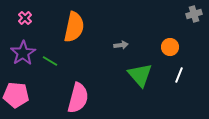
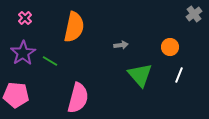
gray cross: rotated 21 degrees counterclockwise
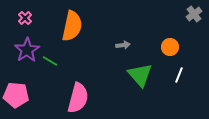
orange semicircle: moved 2 px left, 1 px up
gray arrow: moved 2 px right
purple star: moved 4 px right, 3 px up
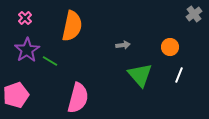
pink pentagon: rotated 25 degrees counterclockwise
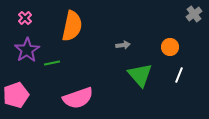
green line: moved 2 px right, 2 px down; rotated 42 degrees counterclockwise
pink semicircle: rotated 56 degrees clockwise
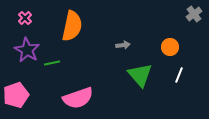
purple star: rotated 10 degrees counterclockwise
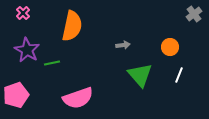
pink cross: moved 2 px left, 5 px up
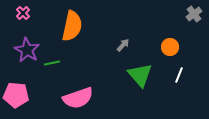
gray arrow: rotated 40 degrees counterclockwise
pink pentagon: rotated 25 degrees clockwise
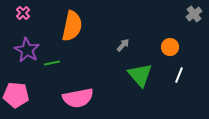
pink semicircle: rotated 8 degrees clockwise
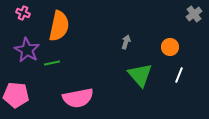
pink cross: rotated 24 degrees counterclockwise
orange semicircle: moved 13 px left
gray arrow: moved 3 px right, 3 px up; rotated 24 degrees counterclockwise
